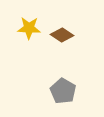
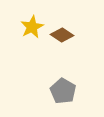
yellow star: moved 3 px right, 1 px up; rotated 30 degrees counterclockwise
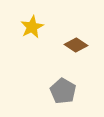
brown diamond: moved 14 px right, 10 px down
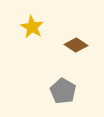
yellow star: rotated 15 degrees counterclockwise
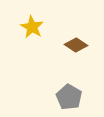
gray pentagon: moved 6 px right, 6 px down
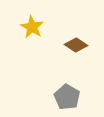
gray pentagon: moved 2 px left
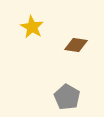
brown diamond: rotated 25 degrees counterclockwise
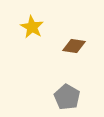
brown diamond: moved 2 px left, 1 px down
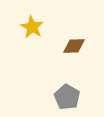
brown diamond: rotated 10 degrees counterclockwise
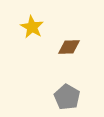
brown diamond: moved 5 px left, 1 px down
